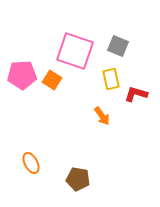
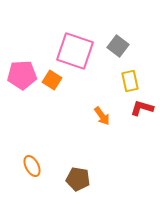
gray square: rotated 15 degrees clockwise
yellow rectangle: moved 19 px right, 2 px down
red L-shape: moved 6 px right, 14 px down
orange ellipse: moved 1 px right, 3 px down
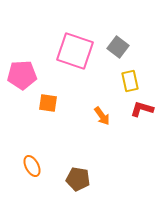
gray square: moved 1 px down
orange square: moved 4 px left, 23 px down; rotated 24 degrees counterclockwise
red L-shape: moved 1 px down
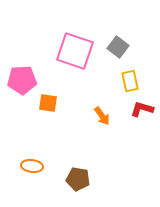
pink pentagon: moved 5 px down
orange ellipse: rotated 55 degrees counterclockwise
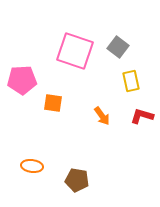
yellow rectangle: moved 1 px right
orange square: moved 5 px right
red L-shape: moved 7 px down
brown pentagon: moved 1 px left, 1 px down
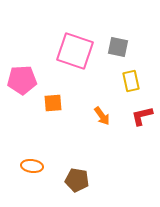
gray square: rotated 25 degrees counterclockwise
orange square: rotated 12 degrees counterclockwise
red L-shape: rotated 30 degrees counterclockwise
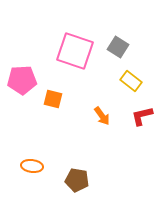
gray square: rotated 20 degrees clockwise
yellow rectangle: rotated 40 degrees counterclockwise
orange square: moved 4 px up; rotated 18 degrees clockwise
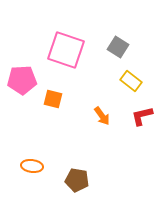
pink square: moved 9 px left, 1 px up
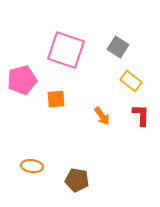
pink pentagon: rotated 12 degrees counterclockwise
orange square: moved 3 px right; rotated 18 degrees counterclockwise
red L-shape: moved 1 px left, 1 px up; rotated 105 degrees clockwise
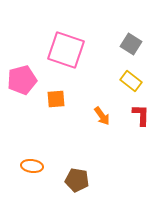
gray square: moved 13 px right, 3 px up
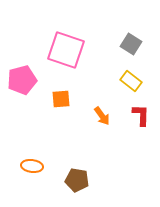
orange square: moved 5 px right
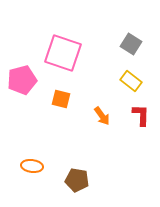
pink square: moved 3 px left, 3 px down
orange square: rotated 18 degrees clockwise
